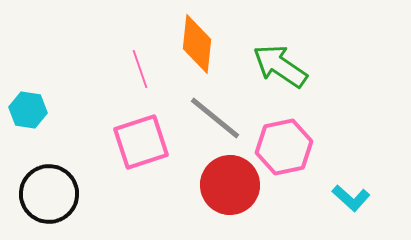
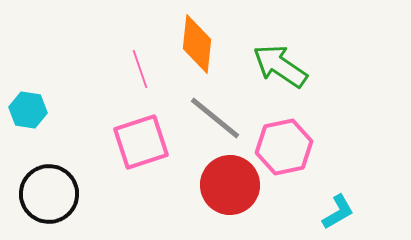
cyan L-shape: moved 13 px left, 14 px down; rotated 72 degrees counterclockwise
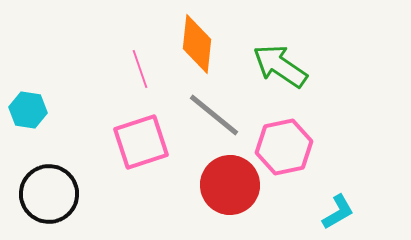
gray line: moved 1 px left, 3 px up
